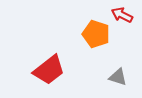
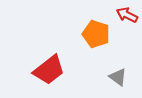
red arrow: moved 5 px right
gray triangle: rotated 18 degrees clockwise
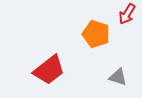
red arrow: moved 1 px up; rotated 85 degrees counterclockwise
gray triangle: rotated 18 degrees counterclockwise
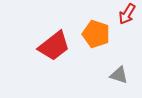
red trapezoid: moved 5 px right, 24 px up
gray triangle: moved 1 px right, 2 px up
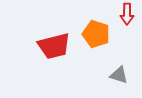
red arrow: rotated 30 degrees counterclockwise
red trapezoid: rotated 24 degrees clockwise
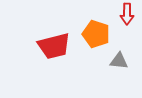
gray triangle: moved 14 px up; rotated 12 degrees counterclockwise
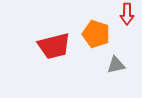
gray triangle: moved 3 px left, 4 px down; rotated 18 degrees counterclockwise
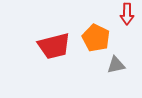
orange pentagon: moved 4 px down; rotated 8 degrees clockwise
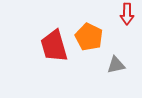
orange pentagon: moved 7 px left, 1 px up
red trapezoid: rotated 88 degrees clockwise
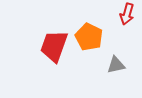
red arrow: rotated 15 degrees clockwise
red trapezoid: rotated 36 degrees clockwise
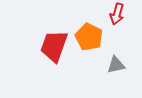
red arrow: moved 10 px left
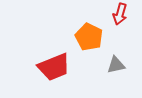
red arrow: moved 3 px right
red trapezoid: moved 21 px down; rotated 132 degrees counterclockwise
